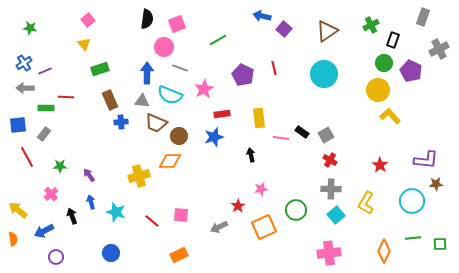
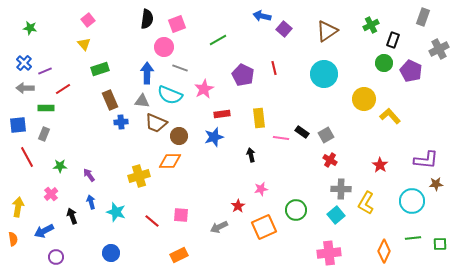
blue cross at (24, 63): rotated 14 degrees counterclockwise
yellow circle at (378, 90): moved 14 px left, 9 px down
red line at (66, 97): moved 3 px left, 8 px up; rotated 35 degrees counterclockwise
gray rectangle at (44, 134): rotated 16 degrees counterclockwise
gray cross at (331, 189): moved 10 px right
yellow arrow at (18, 210): moved 3 px up; rotated 60 degrees clockwise
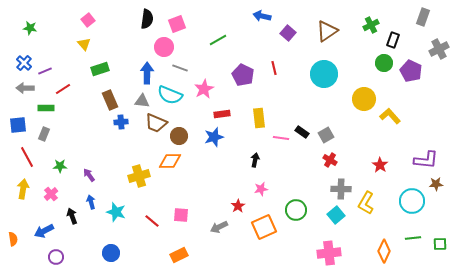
purple square at (284, 29): moved 4 px right, 4 px down
black arrow at (251, 155): moved 4 px right, 5 px down; rotated 24 degrees clockwise
yellow arrow at (18, 207): moved 5 px right, 18 px up
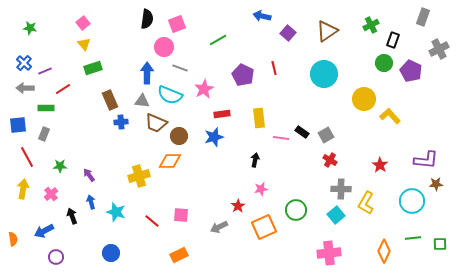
pink square at (88, 20): moved 5 px left, 3 px down
green rectangle at (100, 69): moved 7 px left, 1 px up
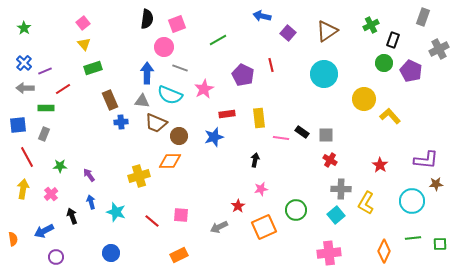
green star at (30, 28): moved 6 px left; rotated 24 degrees clockwise
red line at (274, 68): moved 3 px left, 3 px up
red rectangle at (222, 114): moved 5 px right
gray square at (326, 135): rotated 28 degrees clockwise
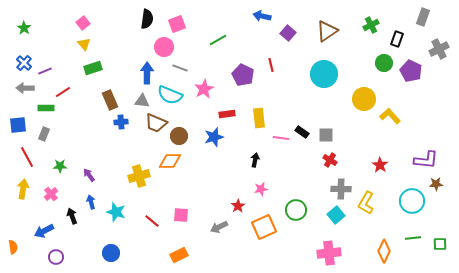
black rectangle at (393, 40): moved 4 px right, 1 px up
red line at (63, 89): moved 3 px down
orange semicircle at (13, 239): moved 8 px down
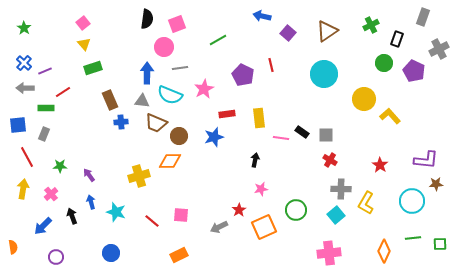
gray line at (180, 68): rotated 28 degrees counterclockwise
purple pentagon at (411, 71): moved 3 px right
red star at (238, 206): moved 1 px right, 4 px down
blue arrow at (44, 231): moved 1 px left, 5 px up; rotated 18 degrees counterclockwise
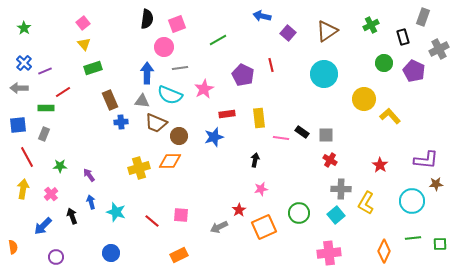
black rectangle at (397, 39): moved 6 px right, 2 px up; rotated 35 degrees counterclockwise
gray arrow at (25, 88): moved 6 px left
yellow cross at (139, 176): moved 8 px up
green circle at (296, 210): moved 3 px right, 3 px down
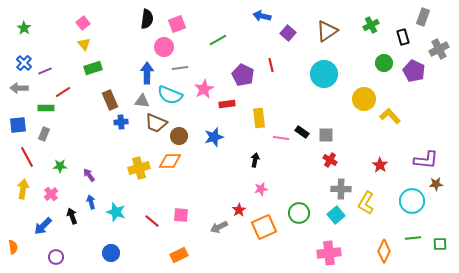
red rectangle at (227, 114): moved 10 px up
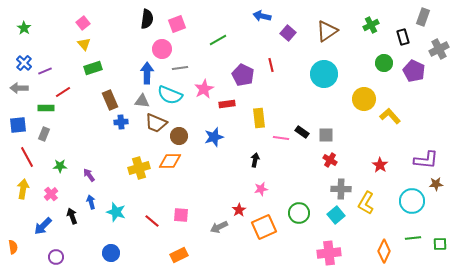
pink circle at (164, 47): moved 2 px left, 2 px down
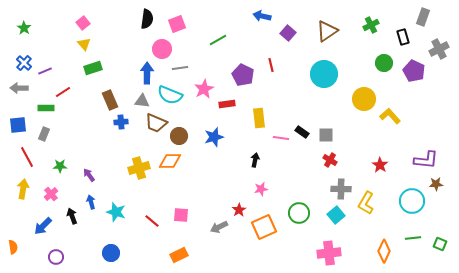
green square at (440, 244): rotated 24 degrees clockwise
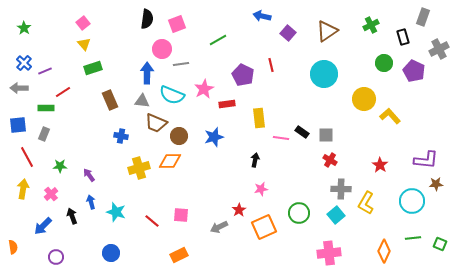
gray line at (180, 68): moved 1 px right, 4 px up
cyan semicircle at (170, 95): moved 2 px right
blue cross at (121, 122): moved 14 px down; rotated 16 degrees clockwise
